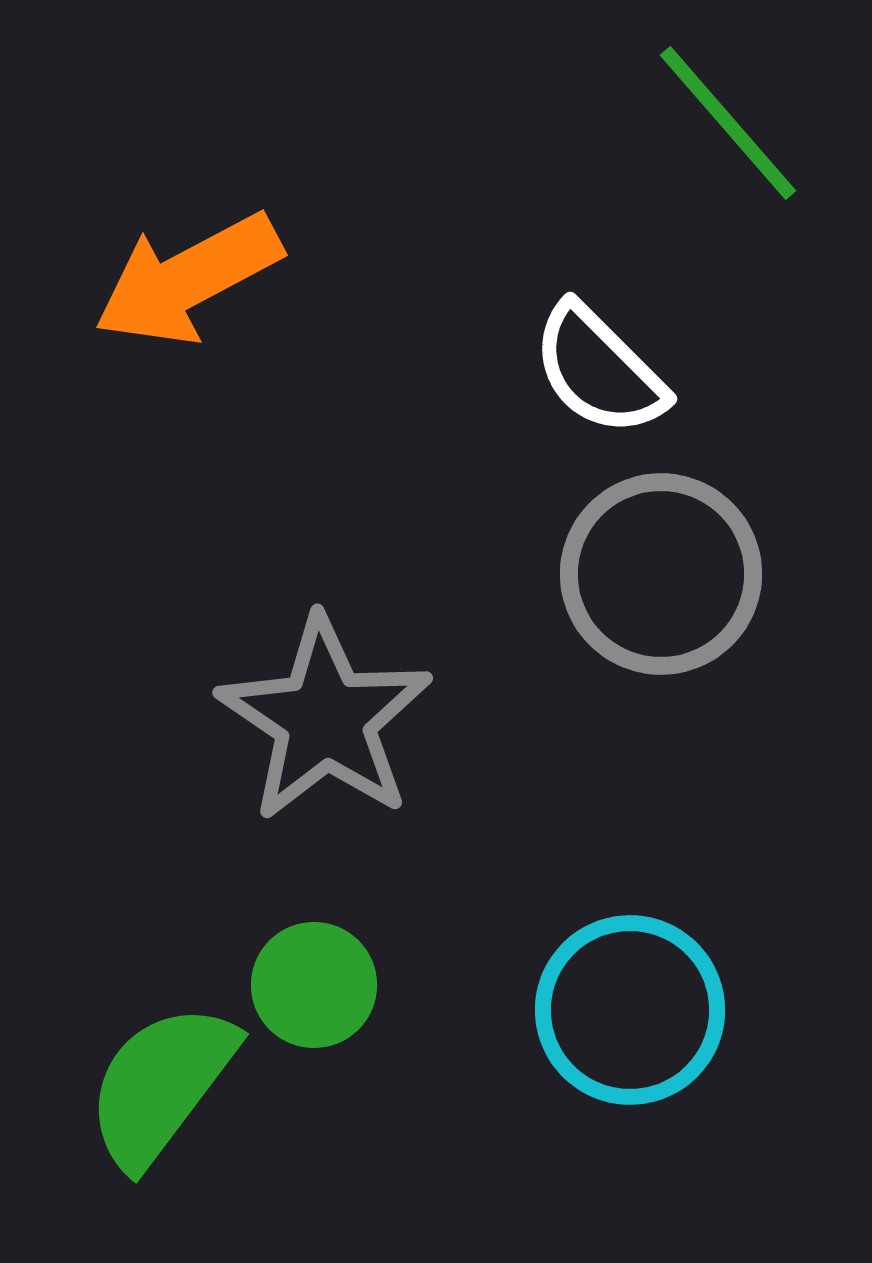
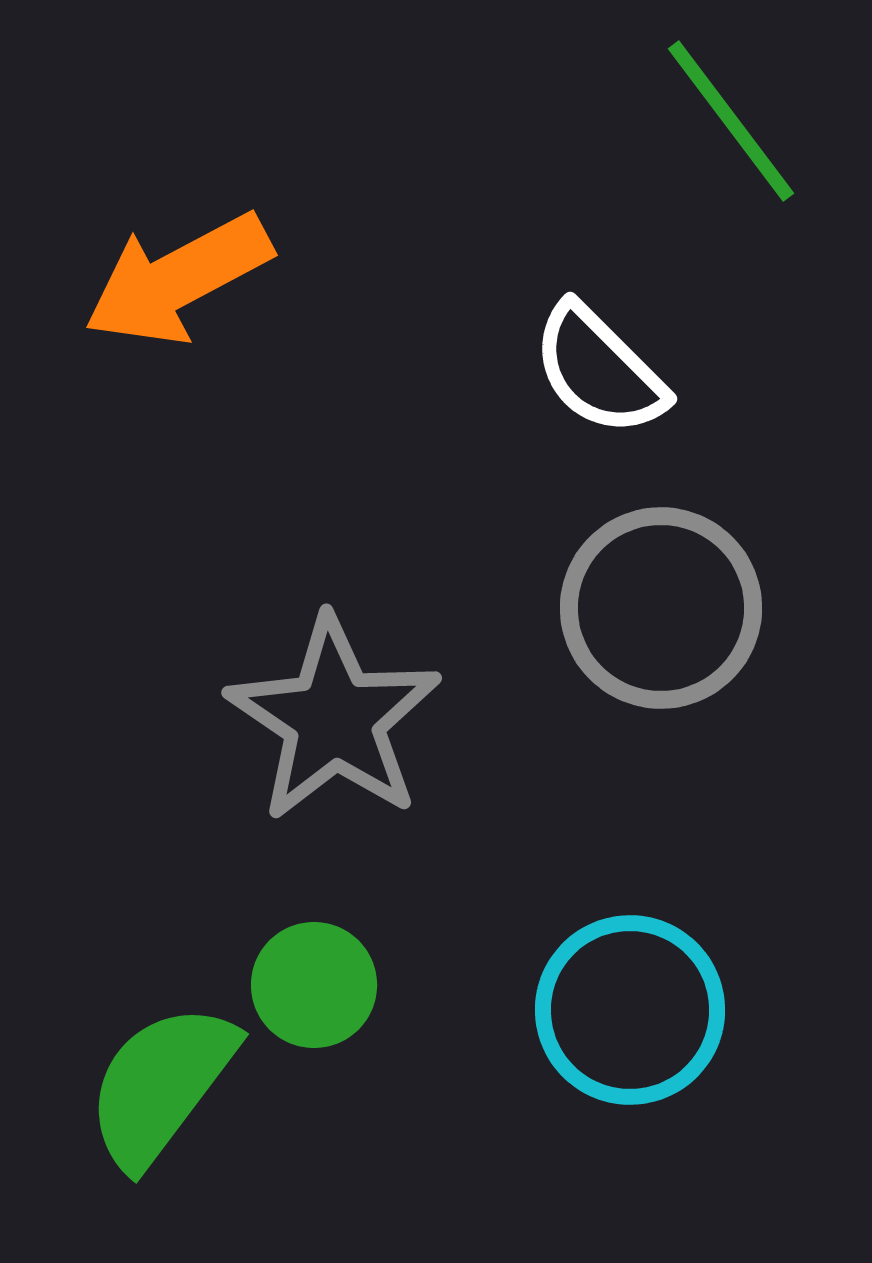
green line: moved 3 px right, 2 px up; rotated 4 degrees clockwise
orange arrow: moved 10 px left
gray circle: moved 34 px down
gray star: moved 9 px right
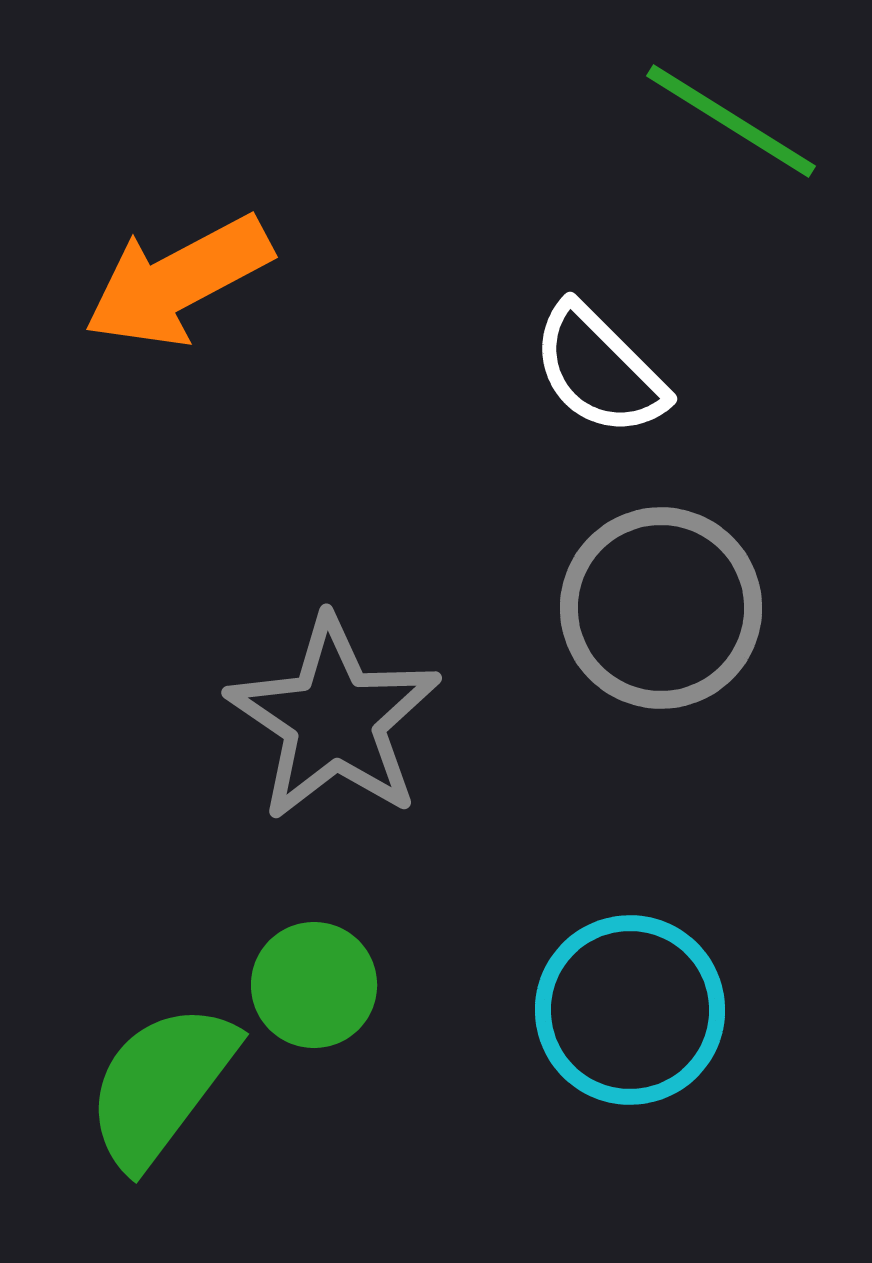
green line: rotated 21 degrees counterclockwise
orange arrow: moved 2 px down
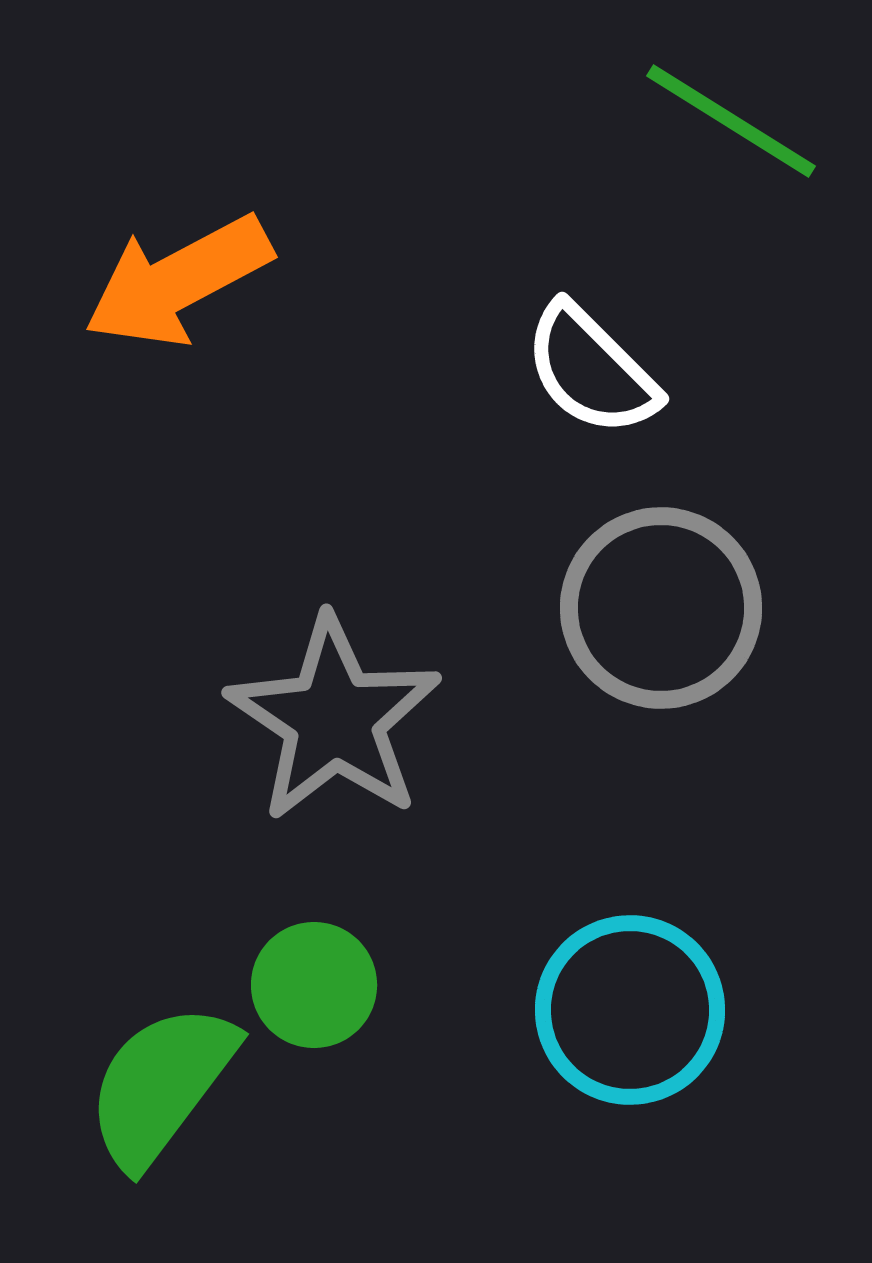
white semicircle: moved 8 px left
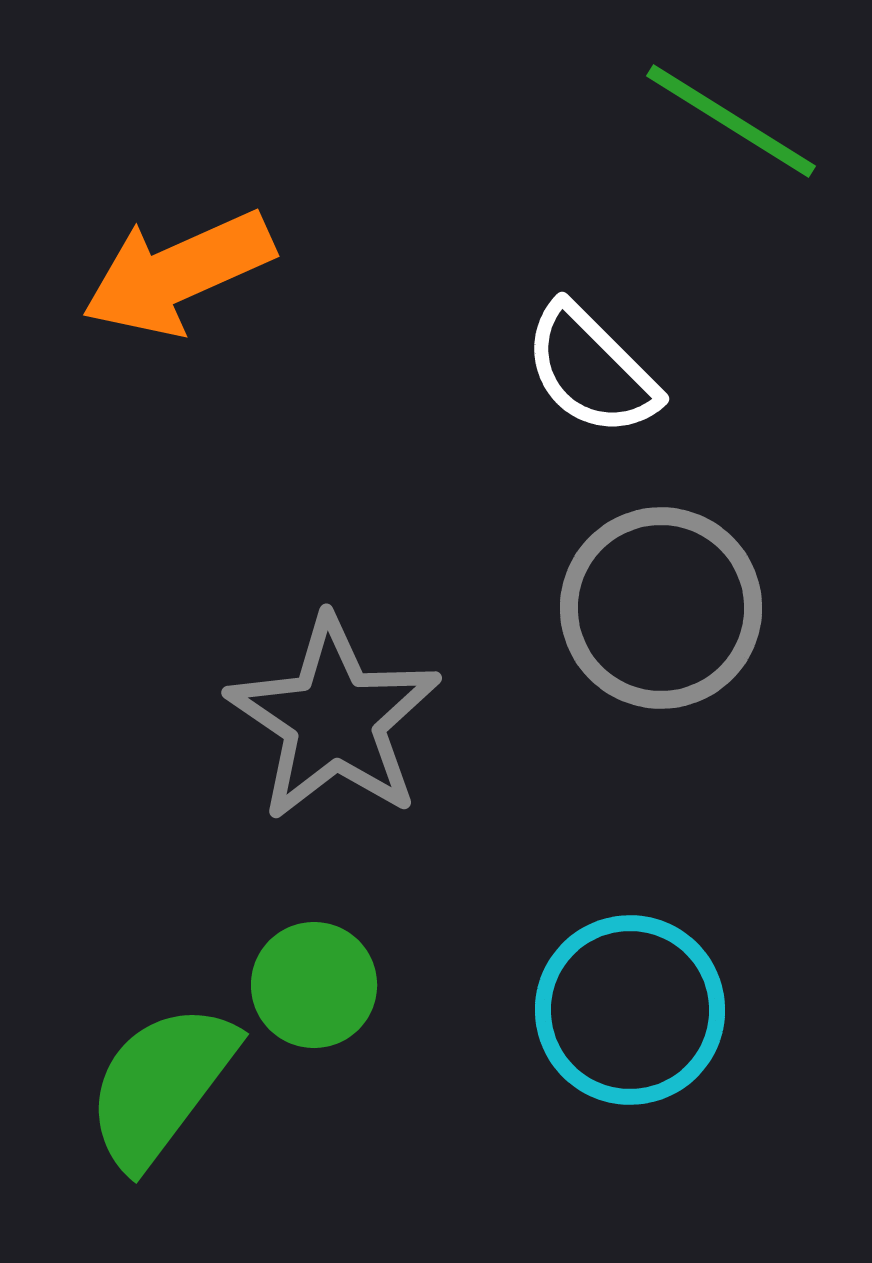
orange arrow: moved 8 px up; rotated 4 degrees clockwise
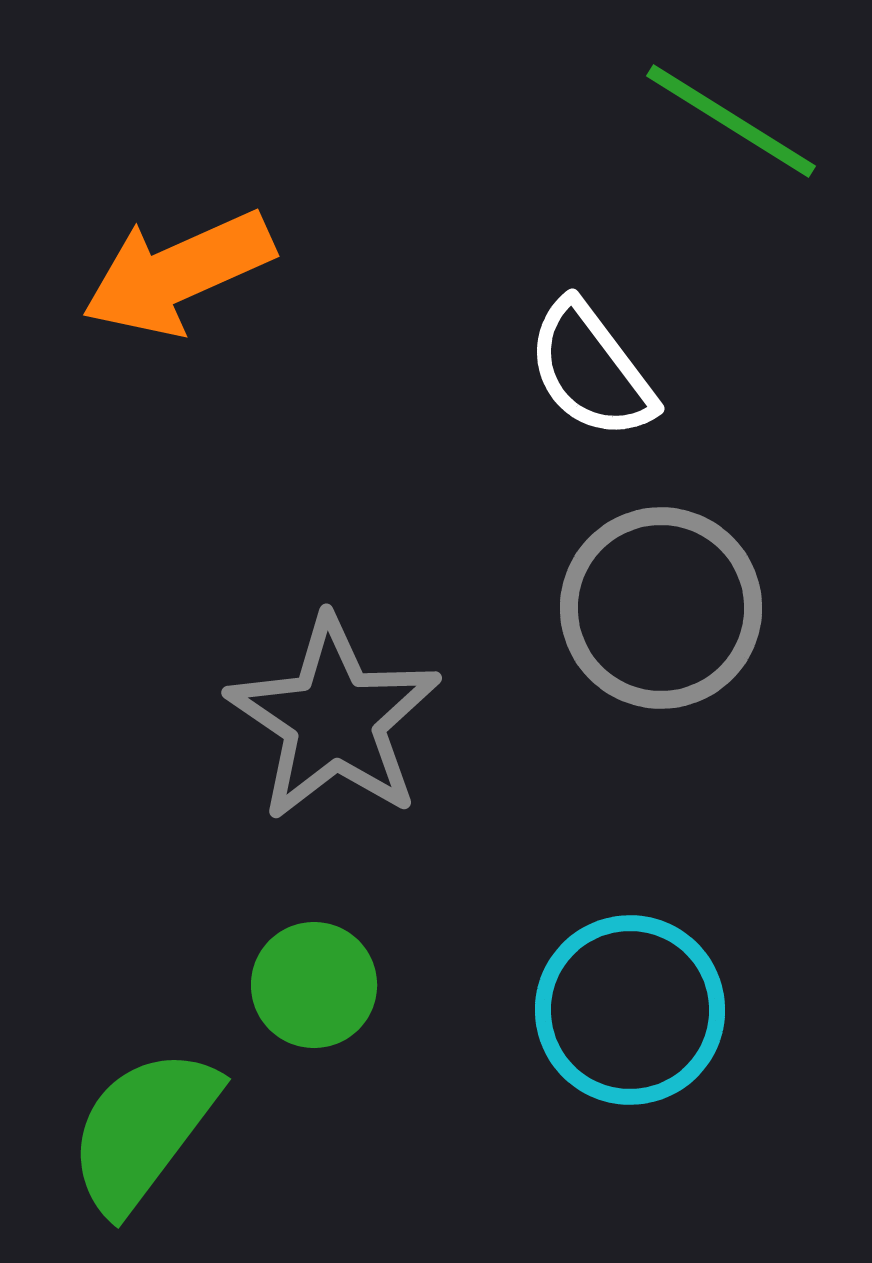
white semicircle: rotated 8 degrees clockwise
green semicircle: moved 18 px left, 45 px down
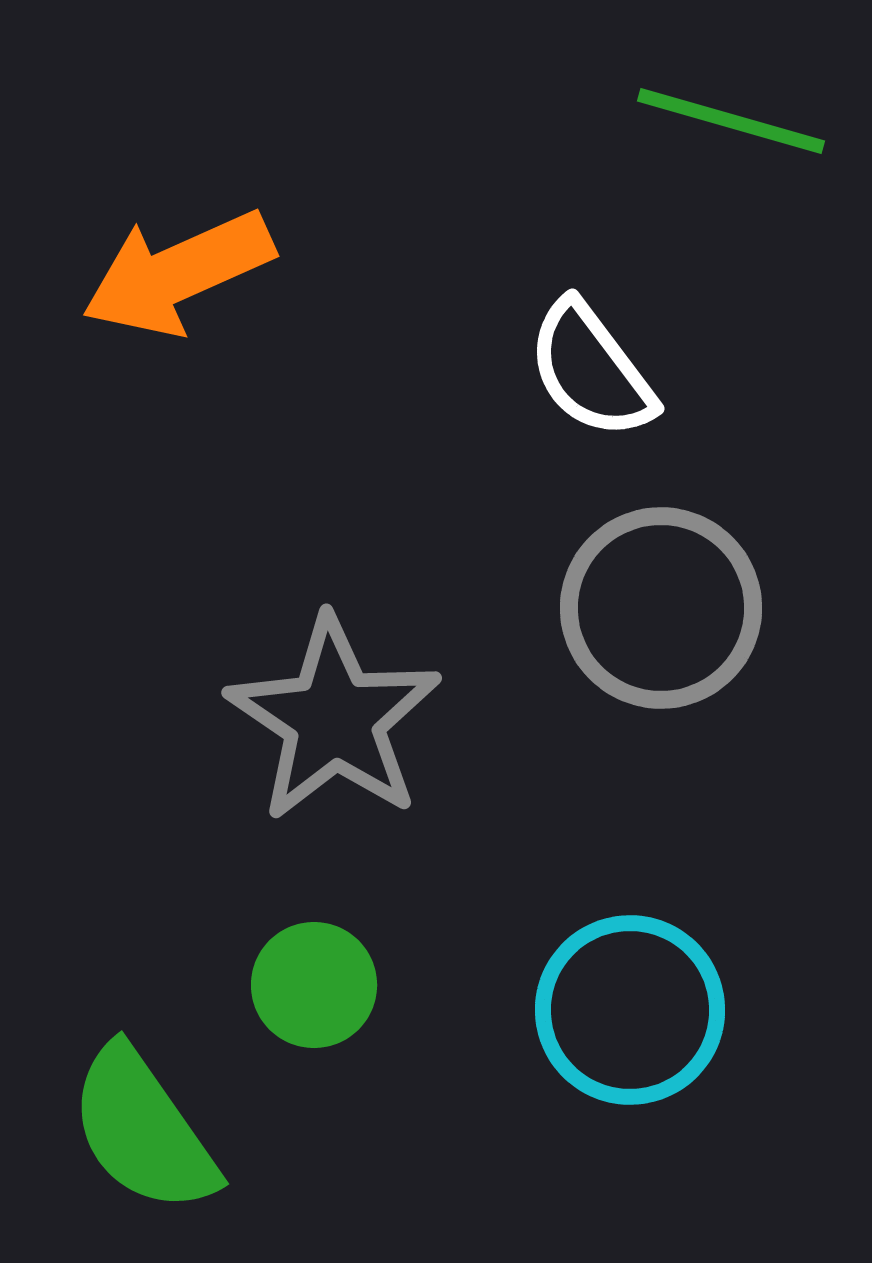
green line: rotated 16 degrees counterclockwise
green semicircle: rotated 72 degrees counterclockwise
